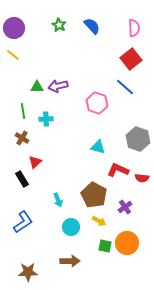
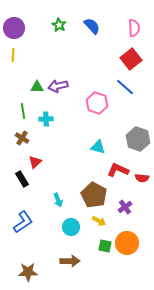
yellow line: rotated 56 degrees clockwise
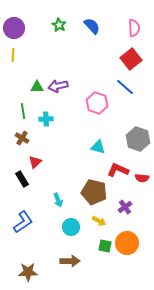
brown pentagon: moved 3 px up; rotated 15 degrees counterclockwise
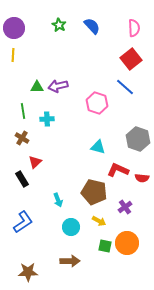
cyan cross: moved 1 px right
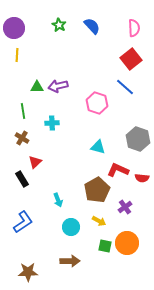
yellow line: moved 4 px right
cyan cross: moved 5 px right, 4 px down
brown pentagon: moved 3 px right, 2 px up; rotated 30 degrees clockwise
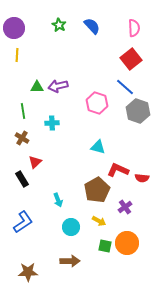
gray hexagon: moved 28 px up
